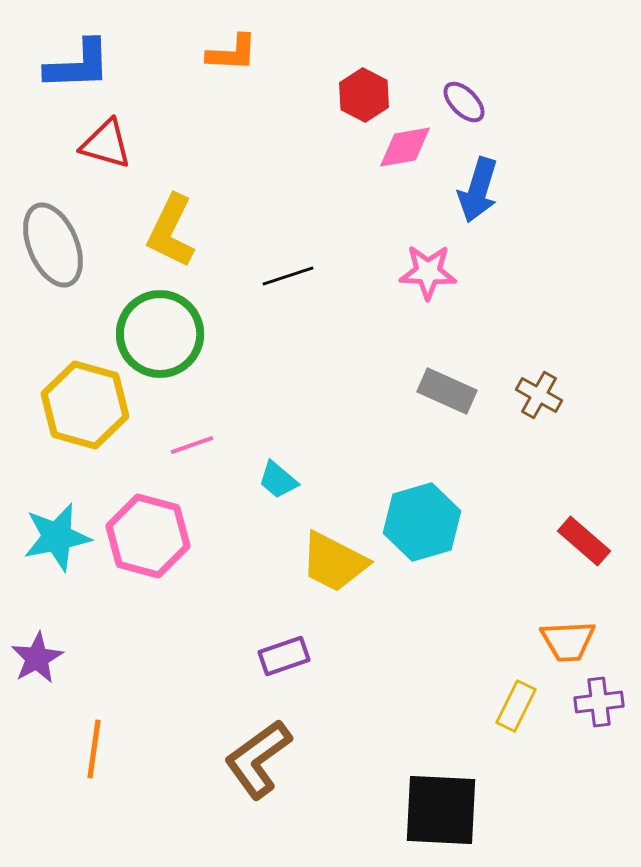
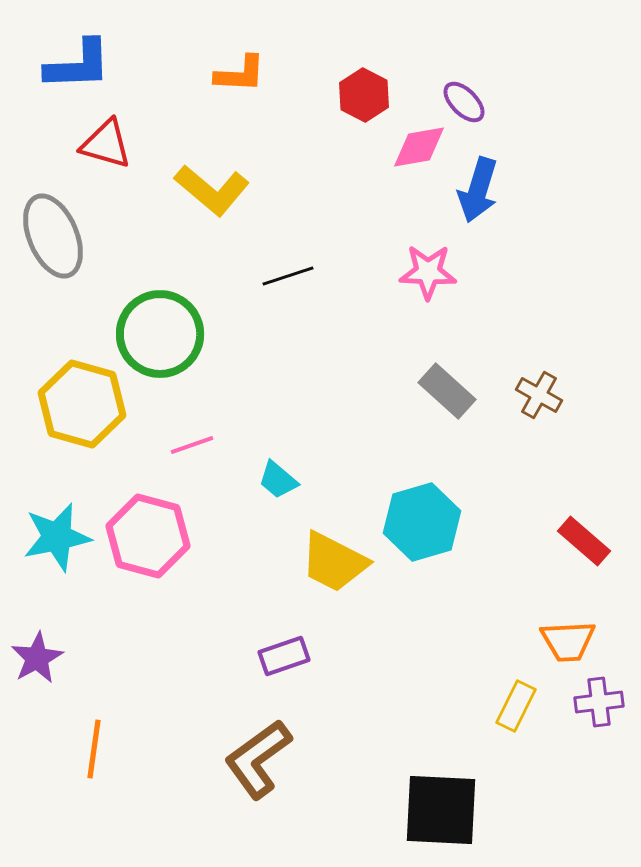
orange L-shape: moved 8 px right, 21 px down
pink diamond: moved 14 px right
yellow L-shape: moved 41 px right, 41 px up; rotated 76 degrees counterclockwise
gray ellipse: moved 9 px up
gray rectangle: rotated 18 degrees clockwise
yellow hexagon: moved 3 px left, 1 px up
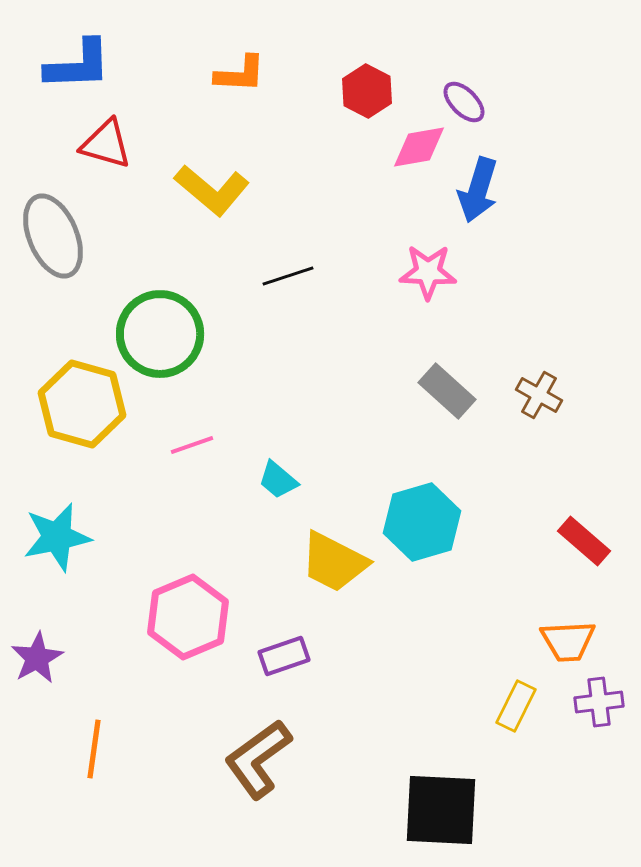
red hexagon: moved 3 px right, 4 px up
pink hexagon: moved 40 px right, 81 px down; rotated 22 degrees clockwise
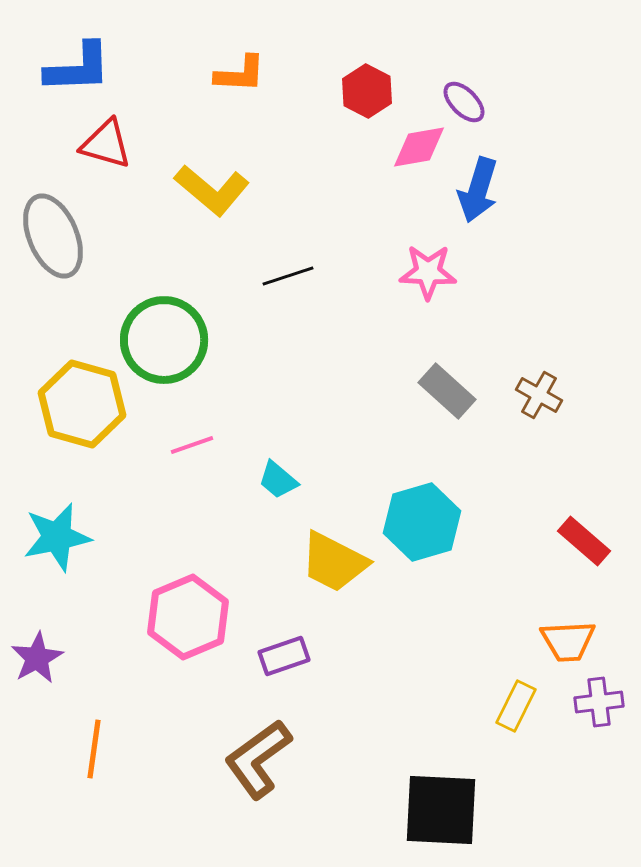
blue L-shape: moved 3 px down
green circle: moved 4 px right, 6 px down
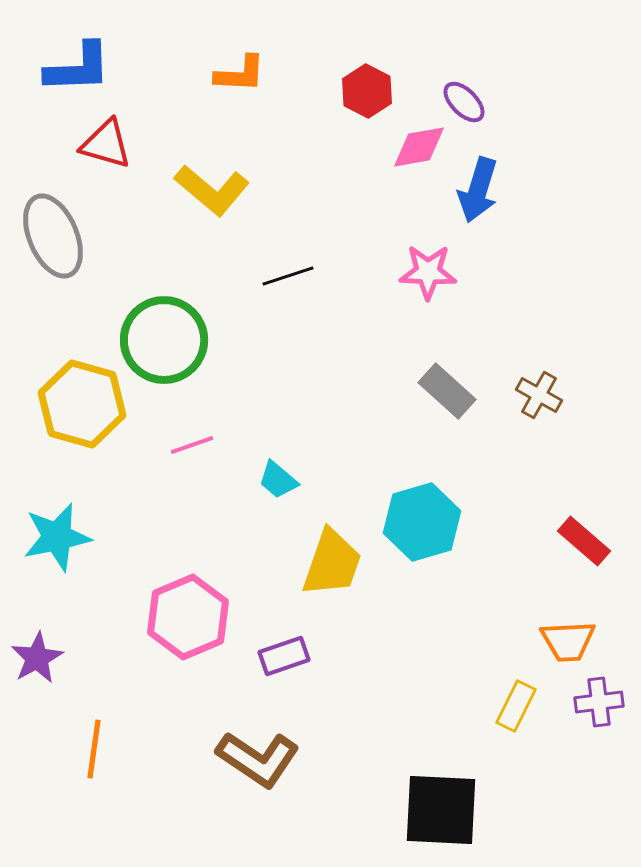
yellow trapezoid: moved 2 px left, 1 px down; rotated 98 degrees counterclockwise
brown L-shape: rotated 110 degrees counterclockwise
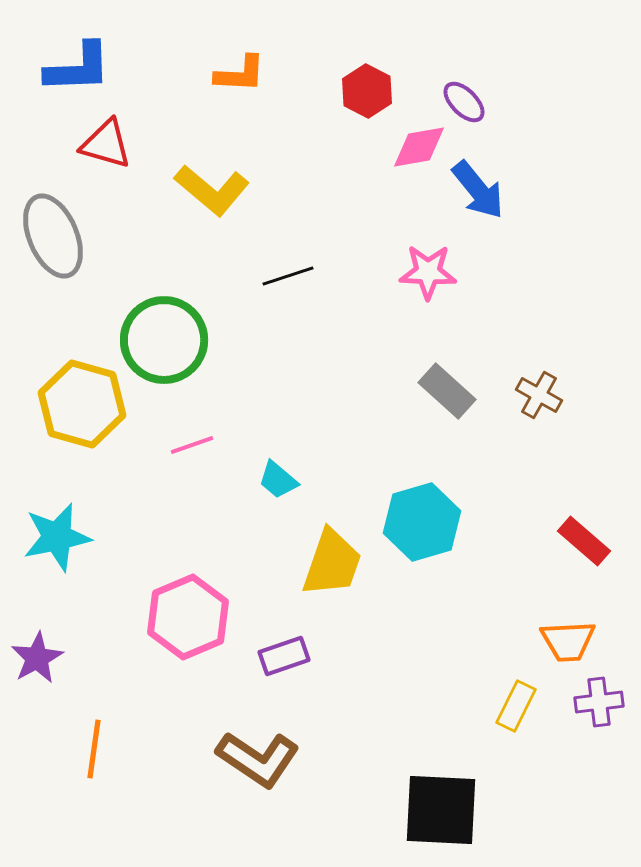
blue arrow: rotated 56 degrees counterclockwise
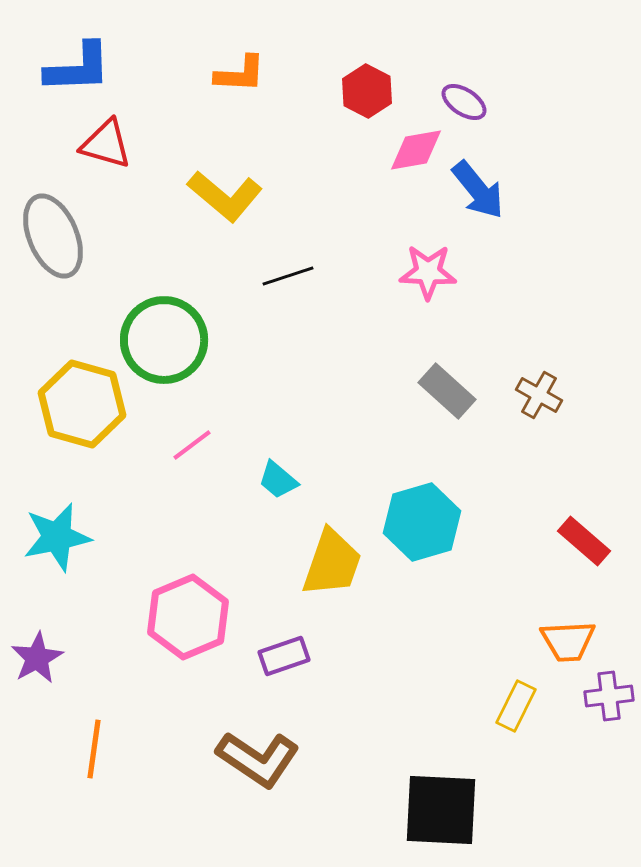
purple ellipse: rotated 12 degrees counterclockwise
pink diamond: moved 3 px left, 3 px down
yellow L-shape: moved 13 px right, 6 px down
pink line: rotated 18 degrees counterclockwise
purple cross: moved 10 px right, 6 px up
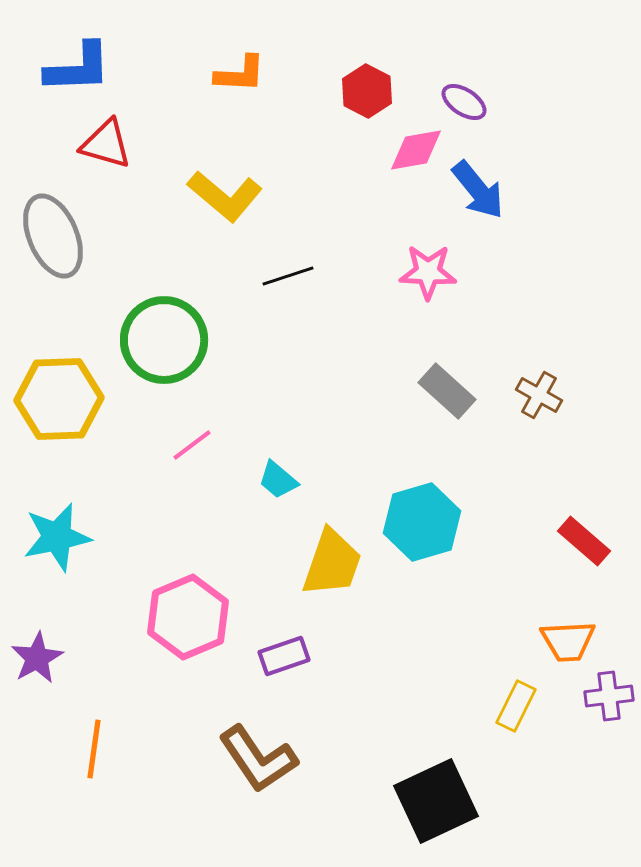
yellow hexagon: moved 23 px left, 5 px up; rotated 18 degrees counterclockwise
brown L-shape: rotated 22 degrees clockwise
black square: moved 5 px left, 9 px up; rotated 28 degrees counterclockwise
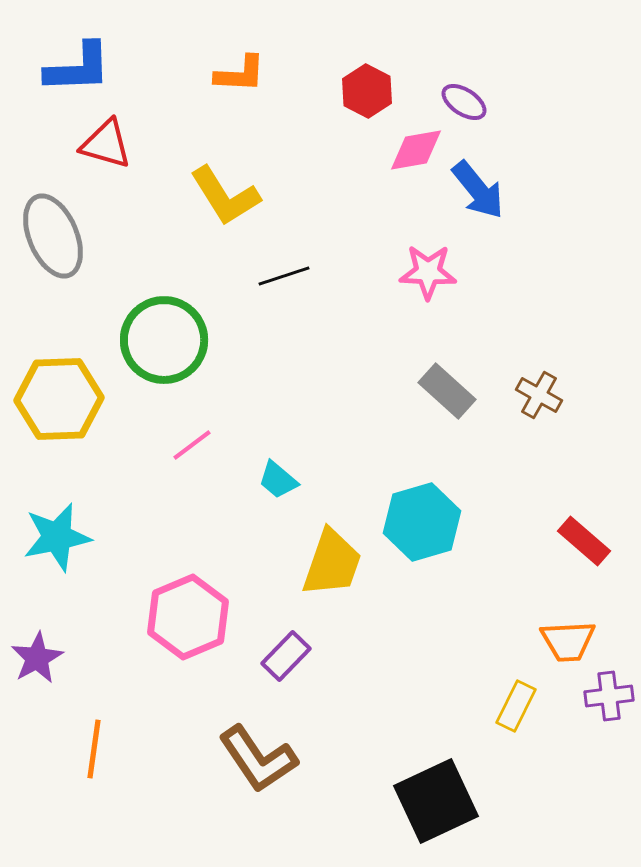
yellow L-shape: rotated 18 degrees clockwise
black line: moved 4 px left
purple rectangle: moved 2 px right; rotated 27 degrees counterclockwise
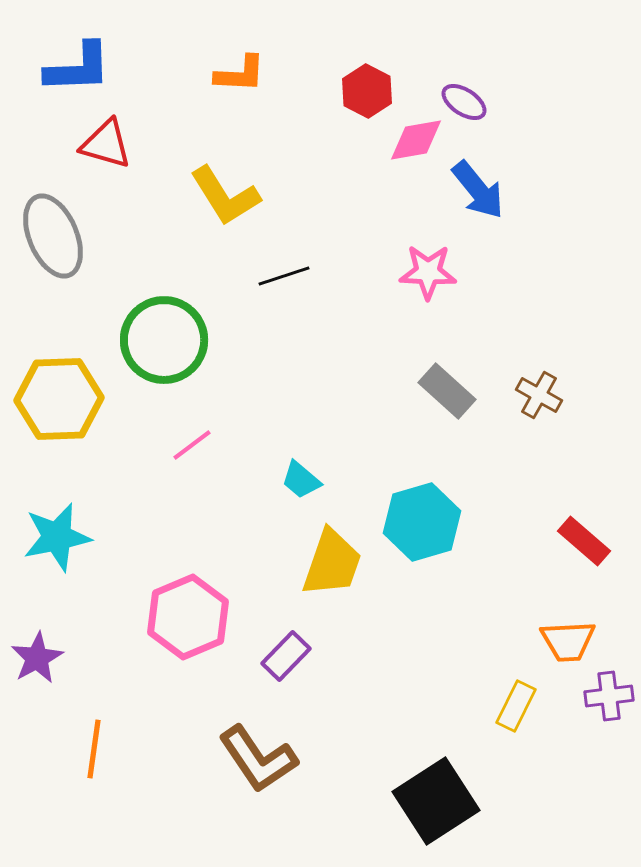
pink diamond: moved 10 px up
cyan trapezoid: moved 23 px right
black square: rotated 8 degrees counterclockwise
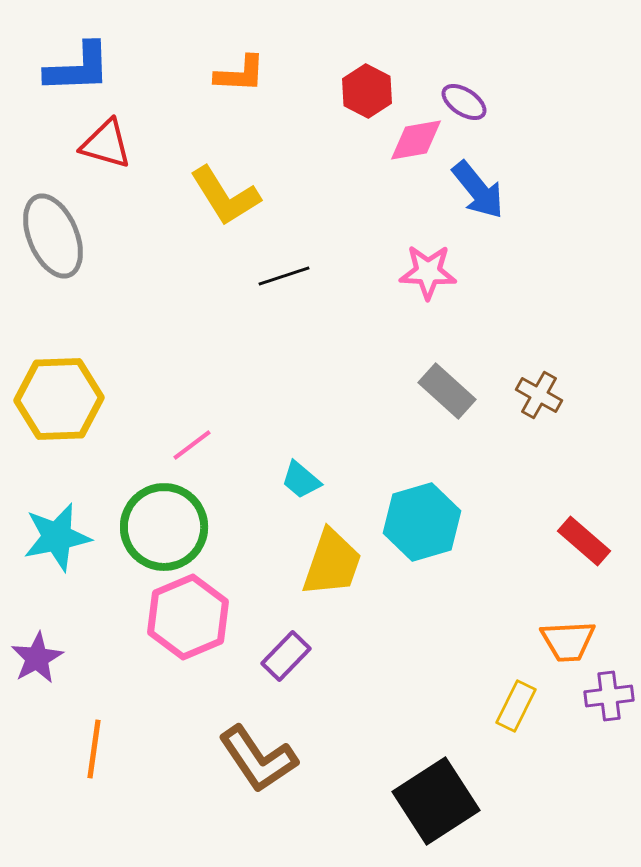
green circle: moved 187 px down
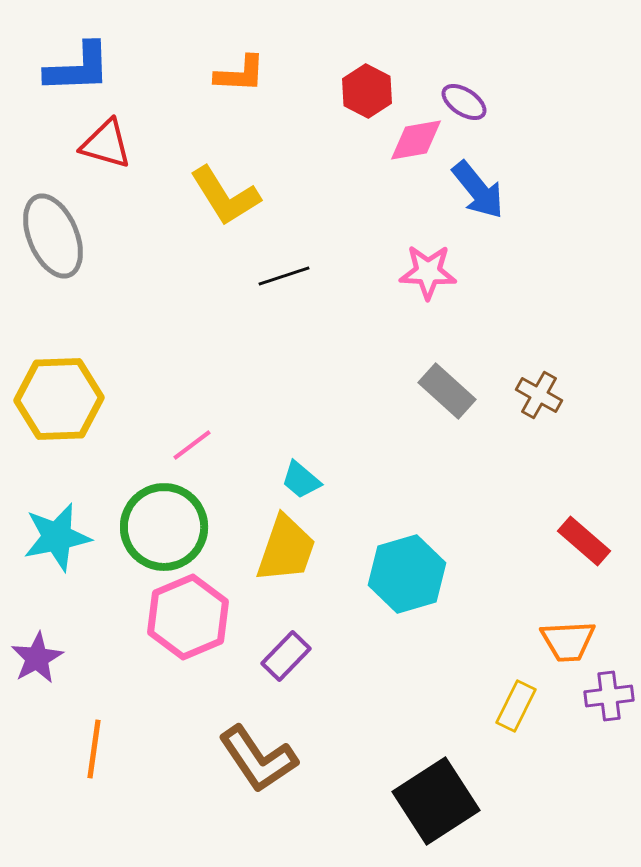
cyan hexagon: moved 15 px left, 52 px down
yellow trapezoid: moved 46 px left, 14 px up
